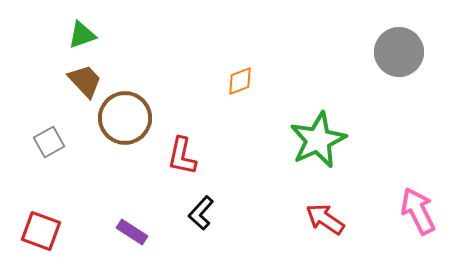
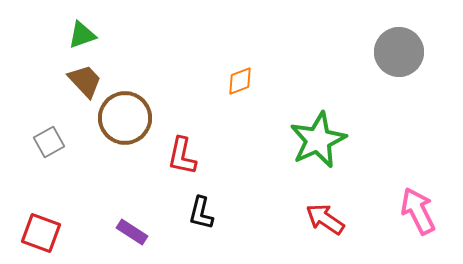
black L-shape: rotated 28 degrees counterclockwise
red square: moved 2 px down
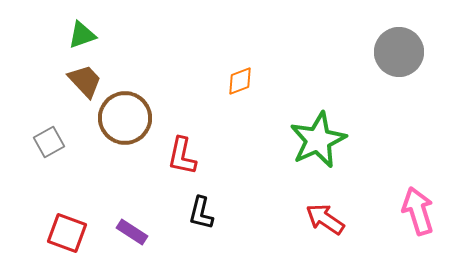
pink arrow: rotated 9 degrees clockwise
red square: moved 26 px right
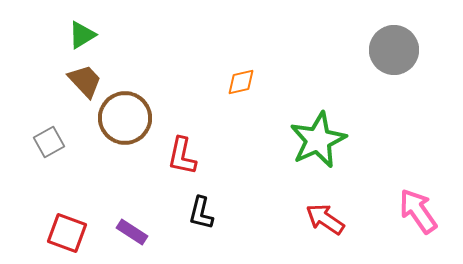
green triangle: rotated 12 degrees counterclockwise
gray circle: moved 5 px left, 2 px up
orange diamond: moved 1 px right, 1 px down; rotated 8 degrees clockwise
pink arrow: rotated 18 degrees counterclockwise
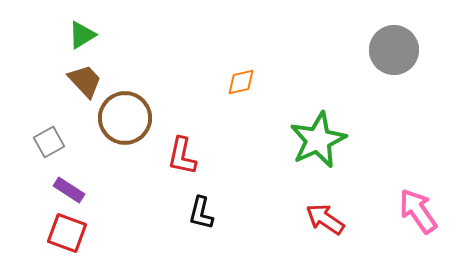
purple rectangle: moved 63 px left, 42 px up
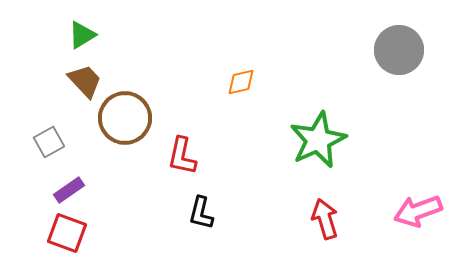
gray circle: moved 5 px right
purple rectangle: rotated 68 degrees counterclockwise
pink arrow: rotated 75 degrees counterclockwise
red arrow: rotated 39 degrees clockwise
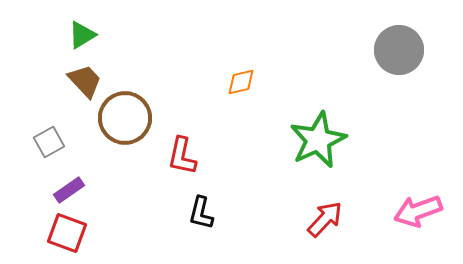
red arrow: rotated 60 degrees clockwise
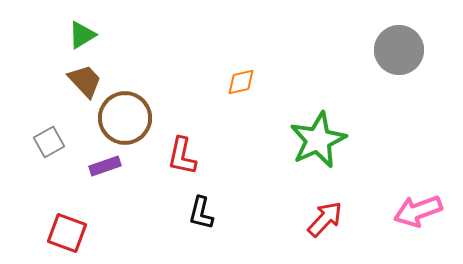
purple rectangle: moved 36 px right, 24 px up; rotated 16 degrees clockwise
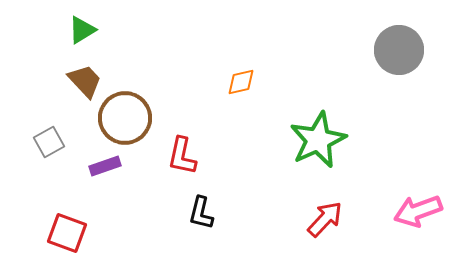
green triangle: moved 5 px up
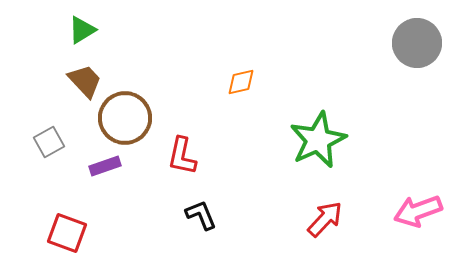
gray circle: moved 18 px right, 7 px up
black L-shape: moved 2 px down; rotated 144 degrees clockwise
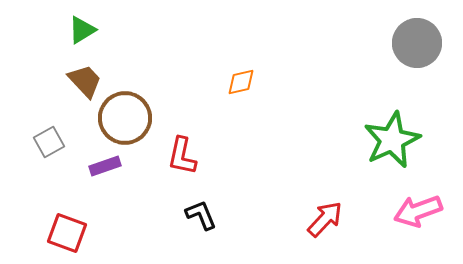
green star: moved 74 px right
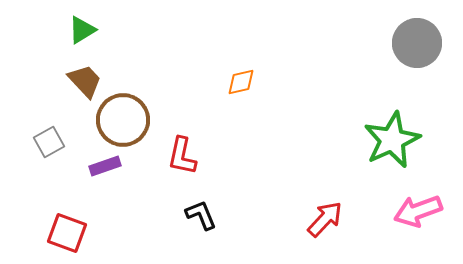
brown circle: moved 2 px left, 2 px down
